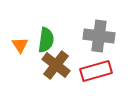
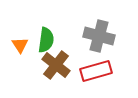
gray cross: rotated 8 degrees clockwise
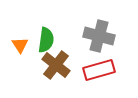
red rectangle: moved 3 px right, 1 px up
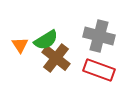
green semicircle: rotated 50 degrees clockwise
brown cross: moved 7 px up
red rectangle: rotated 36 degrees clockwise
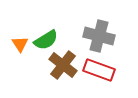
orange triangle: moved 1 px up
brown cross: moved 7 px right, 7 px down
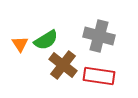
red rectangle: moved 6 px down; rotated 12 degrees counterclockwise
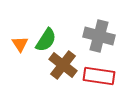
green semicircle: rotated 25 degrees counterclockwise
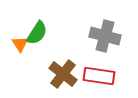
gray cross: moved 6 px right
green semicircle: moved 9 px left, 7 px up
brown cross: moved 9 px down
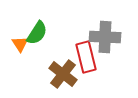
gray cross: moved 1 px down; rotated 12 degrees counterclockwise
red rectangle: moved 13 px left, 19 px up; rotated 68 degrees clockwise
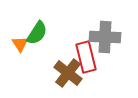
brown cross: moved 5 px right, 1 px up
